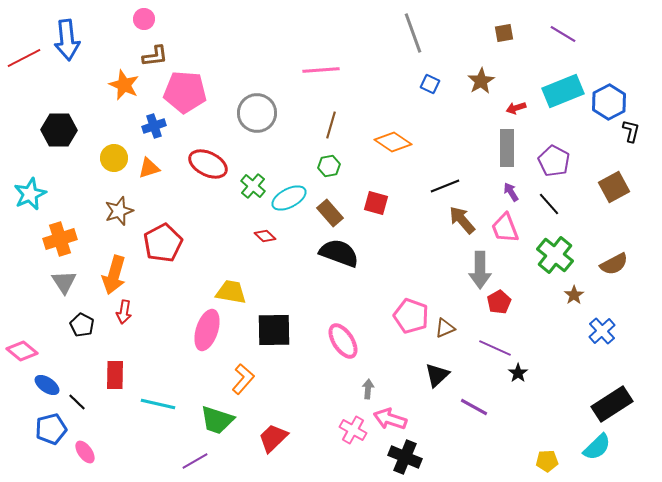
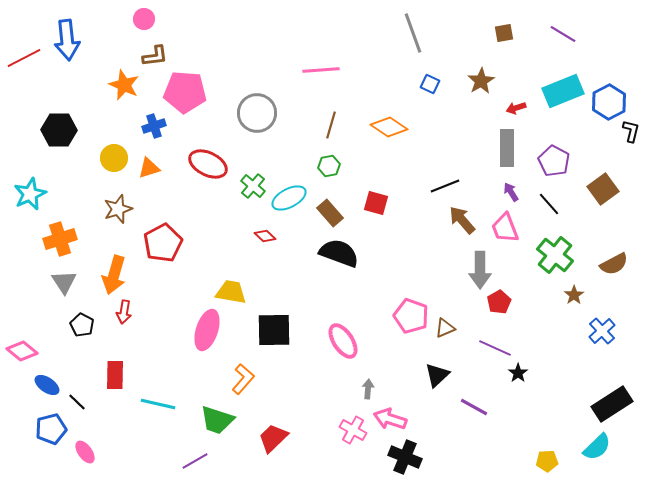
orange diamond at (393, 142): moved 4 px left, 15 px up
brown square at (614, 187): moved 11 px left, 2 px down; rotated 8 degrees counterclockwise
brown star at (119, 211): moved 1 px left, 2 px up
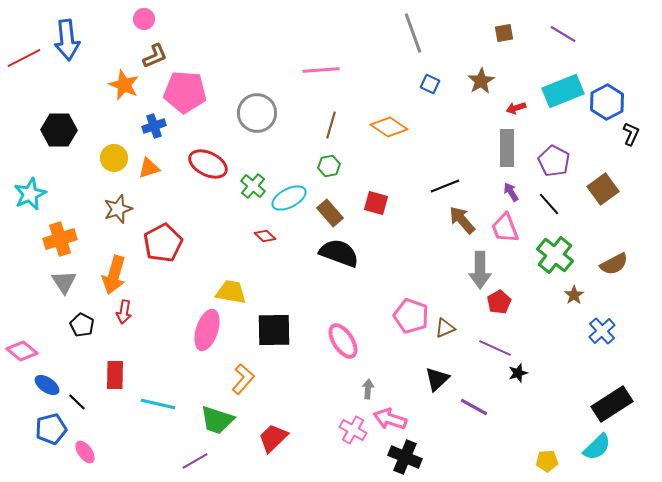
brown L-shape at (155, 56): rotated 16 degrees counterclockwise
blue hexagon at (609, 102): moved 2 px left
black L-shape at (631, 131): moved 3 px down; rotated 10 degrees clockwise
black star at (518, 373): rotated 18 degrees clockwise
black triangle at (437, 375): moved 4 px down
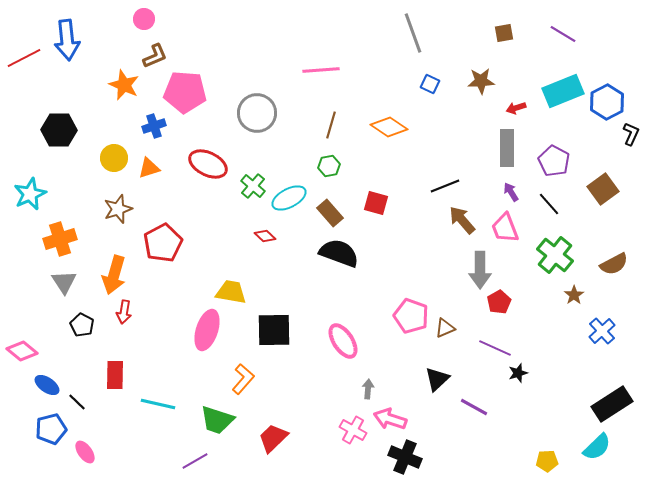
brown star at (481, 81): rotated 28 degrees clockwise
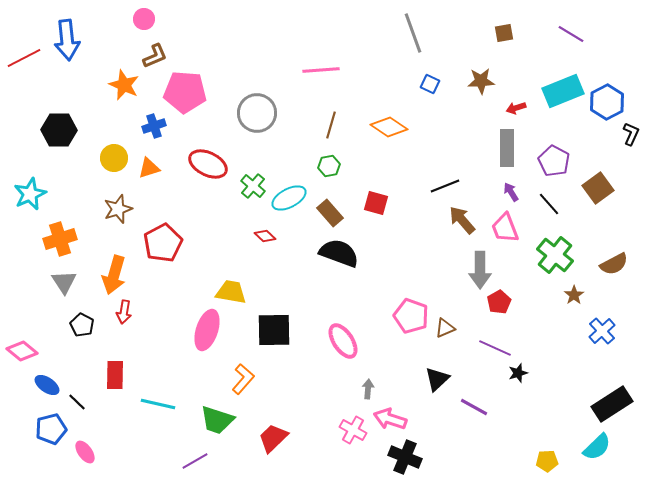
purple line at (563, 34): moved 8 px right
brown square at (603, 189): moved 5 px left, 1 px up
